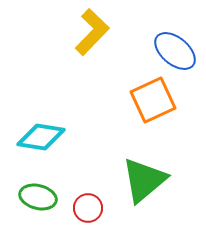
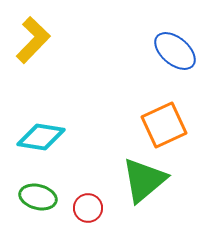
yellow L-shape: moved 59 px left, 8 px down
orange square: moved 11 px right, 25 px down
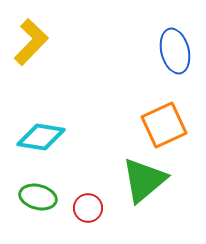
yellow L-shape: moved 2 px left, 2 px down
blue ellipse: rotated 36 degrees clockwise
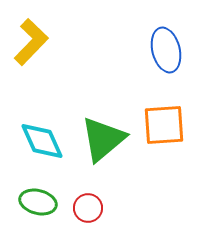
blue ellipse: moved 9 px left, 1 px up
orange square: rotated 21 degrees clockwise
cyan diamond: moved 1 px right, 4 px down; rotated 57 degrees clockwise
green triangle: moved 41 px left, 41 px up
green ellipse: moved 5 px down
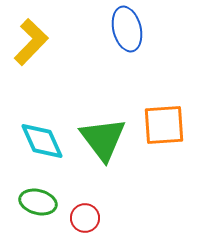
blue ellipse: moved 39 px left, 21 px up
green triangle: rotated 27 degrees counterclockwise
red circle: moved 3 px left, 10 px down
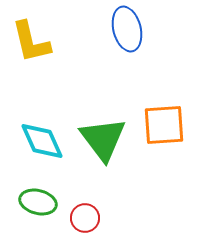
yellow L-shape: rotated 123 degrees clockwise
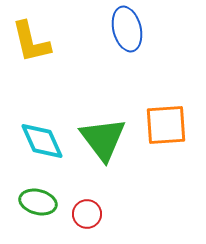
orange square: moved 2 px right
red circle: moved 2 px right, 4 px up
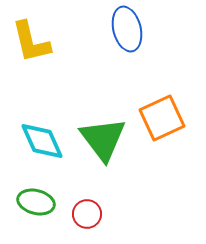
orange square: moved 4 px left, 7 px up; rotated 21 degrees counterclockwise
green ellipse: moved 2 px left
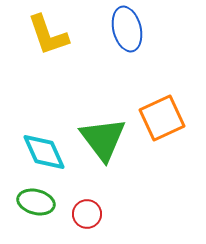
yellow L-shape: moved 17 px right, 7 px up; rotated 6 degrees counterclockwise
cyan diamond: moved 2 px right, 11 px down
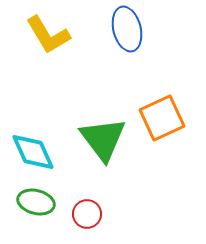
yellow L-shape: rotated 12 degrees counterclockwise
cyan diamond: moved 11 px left
